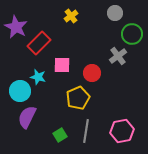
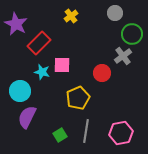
purple star: moved 3 px up
gray cross: moved 5 px right
red circle: moved 10 px right
cyan star: moved 4 px right, 5 px up
pink hexagon: moved 1 px left, 2 px down
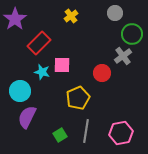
purple star: moved 1 px left, 5 px up; rotated 10 degrees clockwise
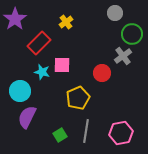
yellow cross: moved 5 px left, 6 px down
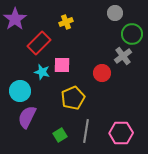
yellow cross: rotated 16 degrees clockwise
yellow pentagon: moved 5 px left
pink hexagon: rotated 10 degrees clockwise
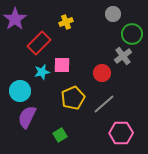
gray circle: moved 2 px left, 1 px down
cyan star: rotated 28 degrees counterclockwise
gray line: moved 18 px right, 27 px up; rotated 40 degrees clockwise
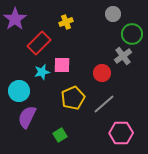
cyan circle: moved 1 px left
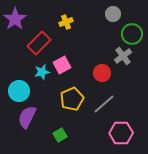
pink square: rotated 30 degrees counterclockwise
yellow pentagon: moved 1 px left, 1 px down
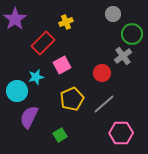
red rectangle: moved 4 px right
cyan star: moved 6 px left, 5 px down
cyan circle: moved 2 px left
purple semicircle: moved 2 px right
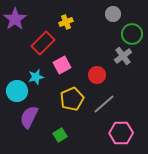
red circle: moved 5 px left, 2 px down
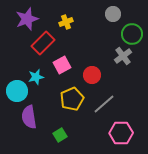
purple star: moved 12 px right; rotated 15 degrees clockwise
red circle: moved 5 px left
purple semicircle: rotated 35 degrees counterclockwise
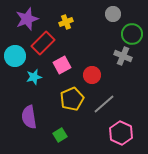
gray cross: rotated 30 degrees counterclockwise
cyan star: moved 2 px left
cyan circle: moved 2 px left, 35 px up
pink hexagon: rotated 25 degrees clockwise
